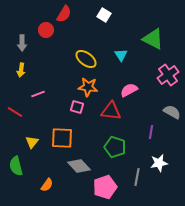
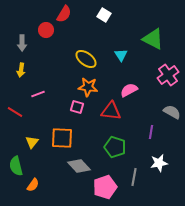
gray line: moved 3 px left
orange semicircle: moved 14 px left
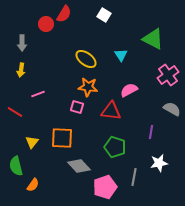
red circle: moved 6 px up
gray semicircle: moved 3 px up
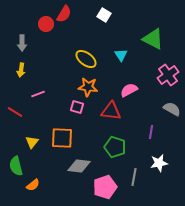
gray diamond: rotated 40 degrees counterclockwise
orange semicircle: rotated 16 degrees clockwise
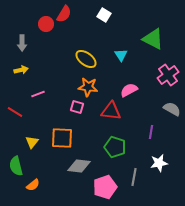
yellow arrow: rotated 112 degrees counterclockwise
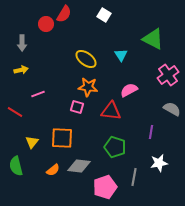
orange semicircle: moved 20 px right, 15 px up
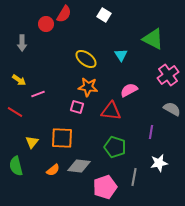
yellow arrow: moved 2 px left, 10 px down; rotated 48 degrees clockwise
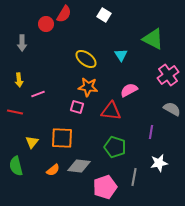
yellow arrow: rotated 48 degrees clockwise
red line: rotated 21 degrees counterclockwise
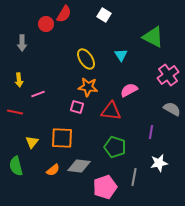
green triangle: moved 2 px up
yellow ellipse: rotated 20 degrees clockwise
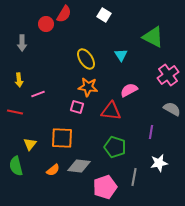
yellow triangle: moved 2 px left, 2 px down
